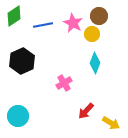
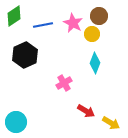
black hexagon: moved 3 px right, 6 px up
red arrow: rotated 102 degrees counterclockwise
cyan circle: moved 2 px left, 6 px down
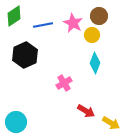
yellow circle: moved 1 px down
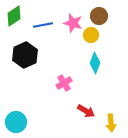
pink star: rotated 12 degrees counterclockwise
yellow circle: moved 1 px left
yellow arrow: rotated 54 degrees clockwise
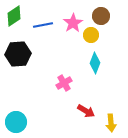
brown circle: moved 2 px right
pink star: rotated 24 degrees clockwise
black hexagon: moved 7 px left, 1 px up; rotated 20 degrees clockwise
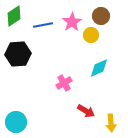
pink star: moved 1 px left, 1 px up
cyan diamond: moved 4 px right, 5 px down; rotated 45 degrees clockwise
